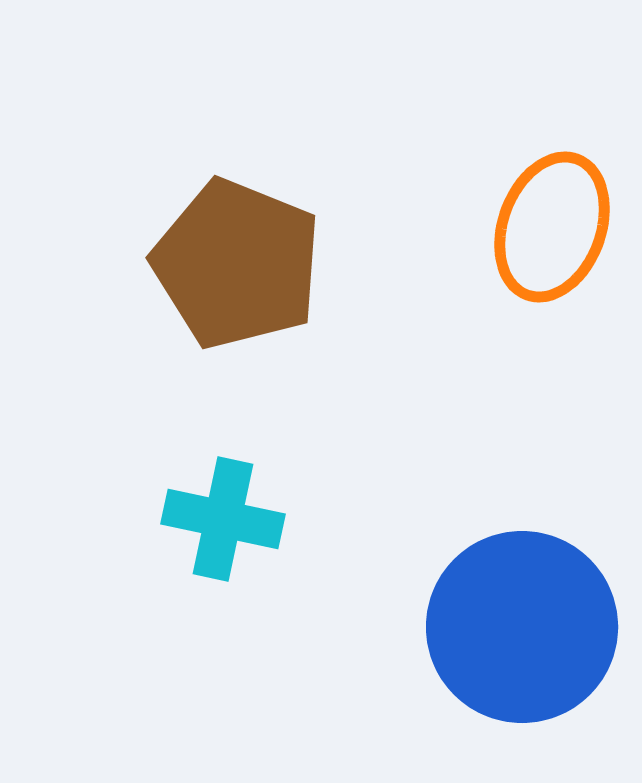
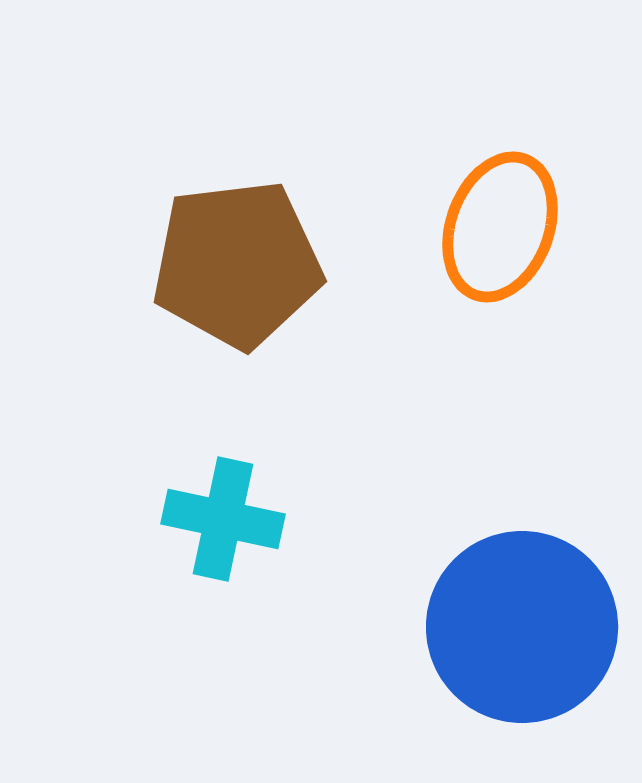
orange ellipse: moved 52 px left
brown pentagon: rotated 29 degrees counterclockwise
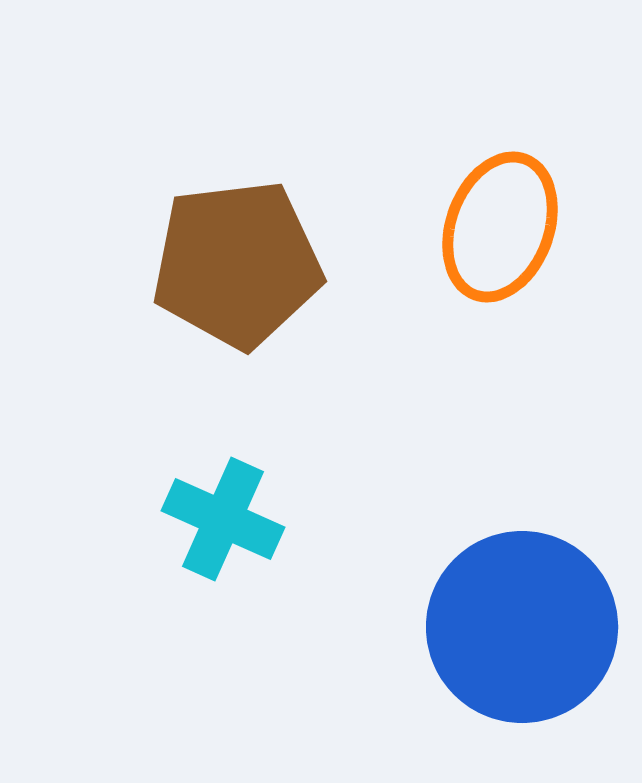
cyan cross: rotated 12 degrees clockwise
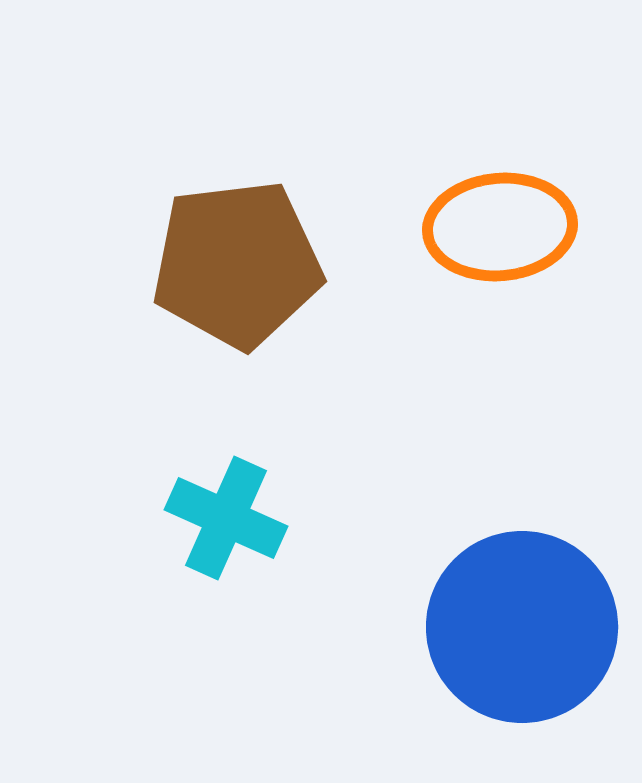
orange ellipse: rotated 65 degrees clockwise
cyan cross: moved 3 px right, 1 px up
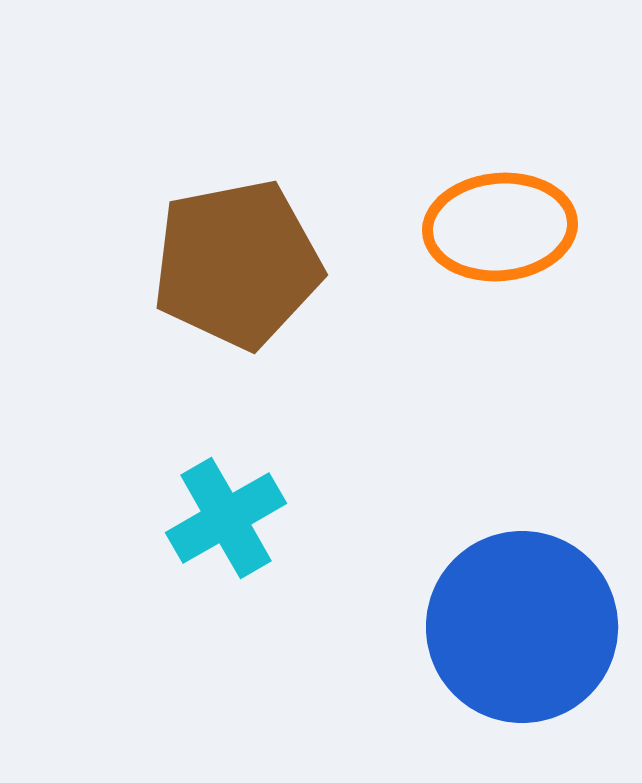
brown pentagon: rotated 4 degrees counterclockwise
cyan cross: rotated 36 degrees clockwise
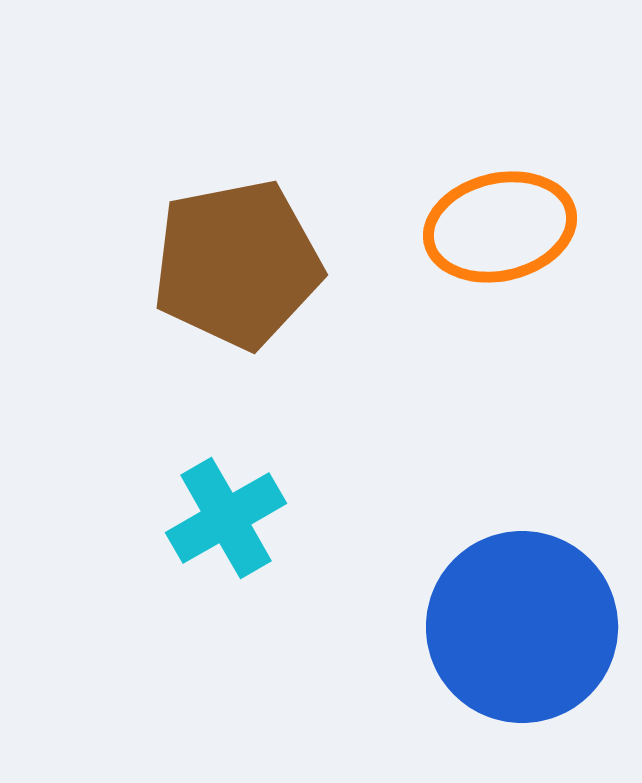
orange ellipse: rotated 8 degrees counterclockwise
